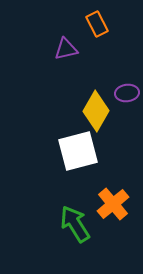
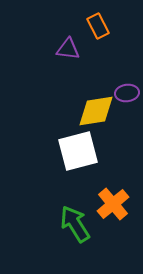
orange rectangle: moved 1 px right, 2 px down
purple triangle: moved 2 px right; rotated 20 degrees clockwise
yellow diamond: rotated 51 degrees clockwise
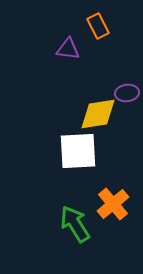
yellow diamond: moved 2 px right, 3 px down
white square: rotated 12 degrees clockwise
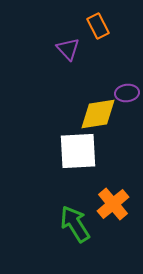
purple triangle: rotated 40 degrees clockwise
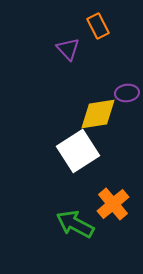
white square: rotated 30 degrees counterclockwise
green arrow: rotated 30 degrees counterclockwise
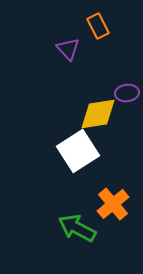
green arrow: moved 2 px right, 4 px down
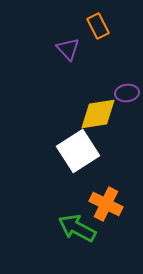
orange cross: moved 7 px left; rotated 24 degrees counterclockwise
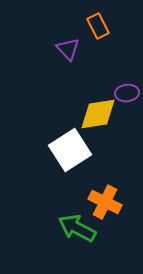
white square: moved 8 px left, 1 px up
orange cross: moved 1 px left, 2 px up
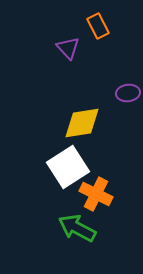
purple triangle: moved 1 px up
purple ellipse: moved 1 px right
yellow diamond: moved 16 px left, 9 px down
white square: moved 2 px left, 17 px down
orange cross: moved 9 px left, 8 px up
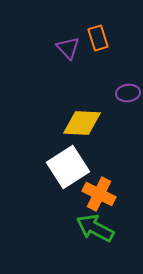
orange rectangle: moved 12 px down; rotated 10 degrees clockwise
yellow diamond: rotated 12 degrees clockwise
orange cross: moved 3 px right
green arrow: moved 18 px right
